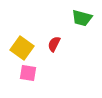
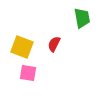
green trapezoid: rotated 115 degrees counterclockwise
yellow square: moved 1 px up; rotated 15 degrees counterclockwise
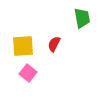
yellow square: moved 1 px right, 1 px up; rotated 25 degrees counterclockwise
pink square: rotated 30 degrees clockwise
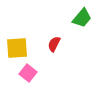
green trapezoid: rotated 50 degrees clockwise
yellow square: moved 6 px left, 2 px down
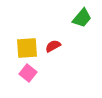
red semicircle: moved 1 px left, 2 px down; rotated 35 degrees clockwise
yellow square: moved 10 px right
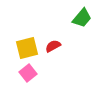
yellow square: rotated 10 degrees counterclockwise
pink square: rotated 12 degrees clockwise
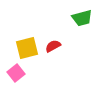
green trapezoid: rotated 35 degrees clockwise
pink square: moved 12 px left
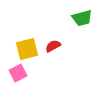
yellow square: moved 1 px down
pink square: moved 2 px right; rotated 12 degrees clockwise
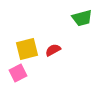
red semicircle: moved 4 px down
